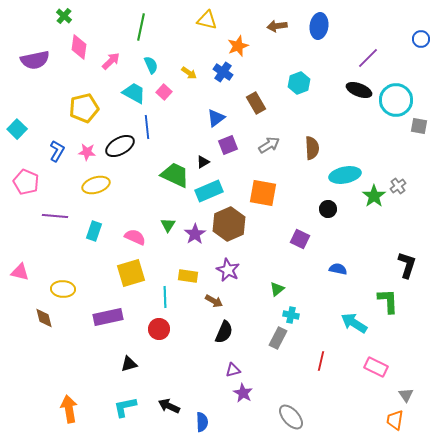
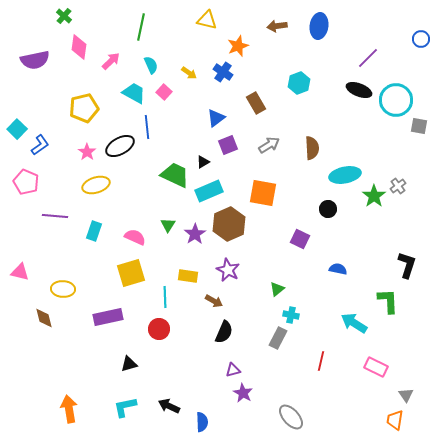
blue L-shape at (57, 151): moved 17 px left, 6 px up; rotated 25 degrees clockwise
pink star at (87, 152): rotated 30 degrees clockwise
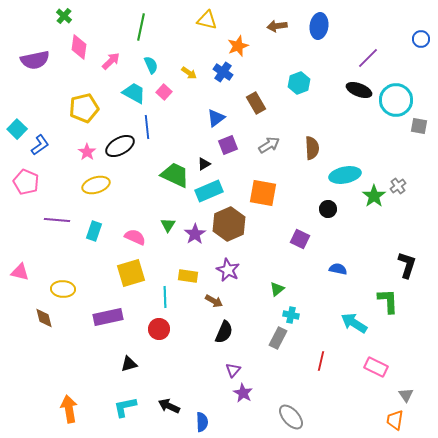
black triangle at (203, 162): moved 1 px right, 2 px down
purple line at (55, 216): moved 2 px right, 4 px down
purple triangle at (233, 370): rotated 35 degrees counterclockwise
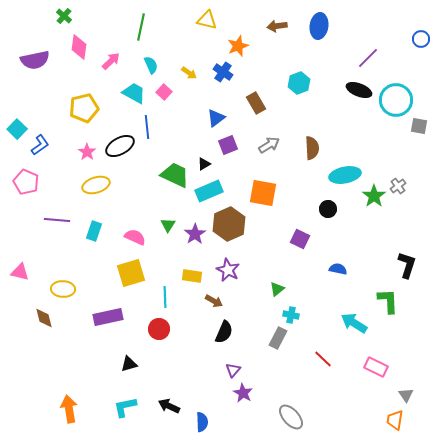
yellow rectangle at (188, 276): moved 4 px right
red line at (321, 361): moved 2 px right, 2 px up; rotated 60 degrees counterclockwise
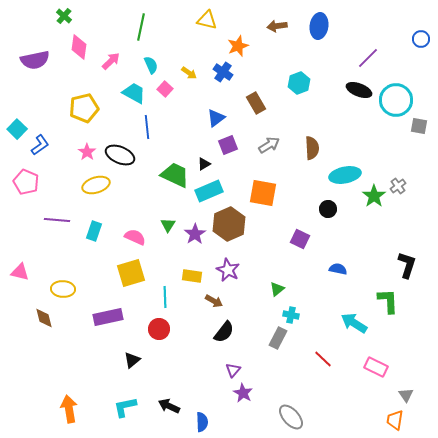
pink square at (164, 92): moved 1 px right, 3 px up
black ellipse at (120, 146): moved 9 px down; rotated 52 degrees clockwise
black semicircle at (224, 332): rotated 15 degrees clockwise
black triangle at (129, 364): moved 3 px right, 4 px up; rotated 24 degrees counterclockwise
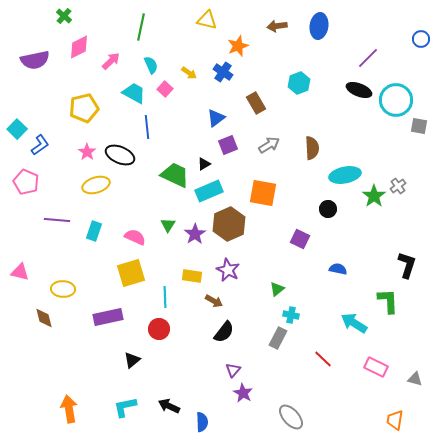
pink diamond at (79, 47): rotated 55 degrees clockwise
gray triangle at (406, 395): moved 9 px right, 16 px up; rotated 42 degrees counterclockwise
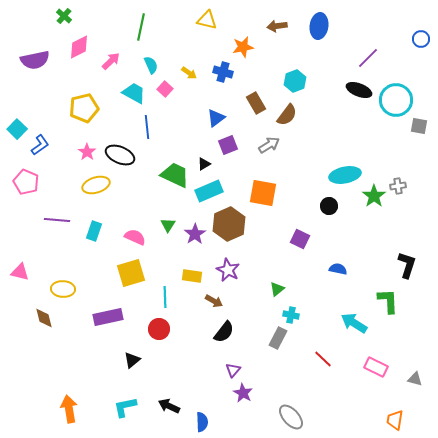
orange star at (238, 46): moved 5 px right, 1 px down; rotated 10 degrees clockwise
blue cross at (223, 72): rotated 18 degrees counterclockwise
cyan hexagon at (299, 83): moved 4 px left, 2 px up
brown semicircle at (312, 148): moved 25 px left, 33 px up; rotated 40 degrees clockwise
gray cross at (398, 186): rotated 28 degrees clockwise
black circle at (328, 209): moved 1 px right, 3 px up
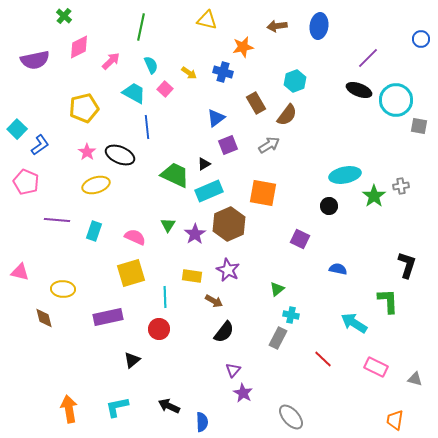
gray cross at (398, 186): moved 3 px right
cyan L-shape at (125, 407): moved 8 px left
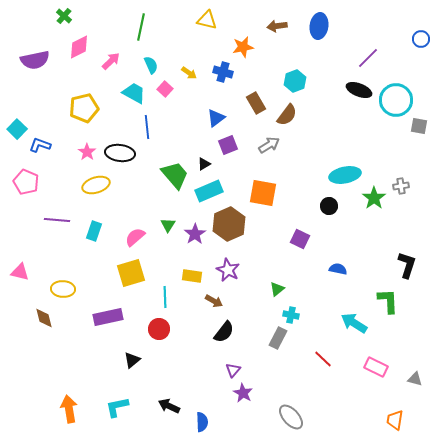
blue L-shape at (40, 145): rotated 125 degrees counterclockwise
black ellipse at (120, 155): moved 2 px up; rotated 16 degrees counterclockwise
green trapezoid at (175, 175): rotated 24 degrees clockwise
green star at (374, 196): moved 2 px down
pink semicircle at (135, 237): rotated 65 degrees counterclockwise
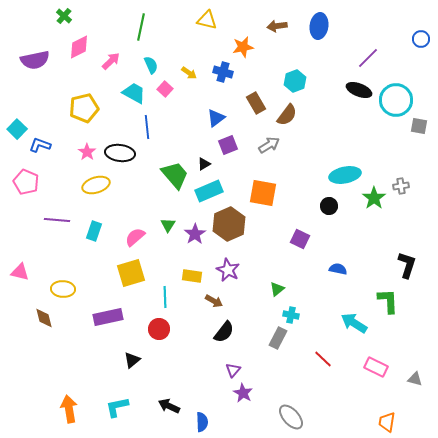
orange trapezoid at (395, 420): moved 8 px left, 2 px down
